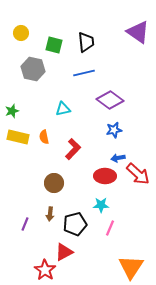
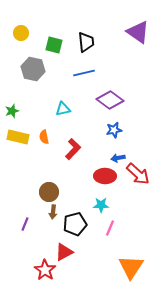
brown circle: moved 5 px left, 9 px down
brown arrow: moved 3 px right, 2 px up
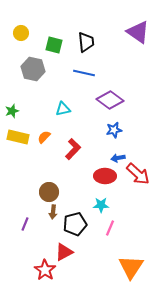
blue line: rotated 25 degrees clockwise
orange semicircle: rotated 56 degrees clockwise
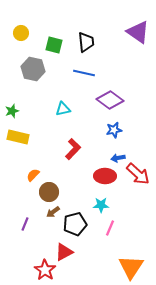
orange semicircle: moved 11 px left, 38 px down
brown arrow: rotated 48 degrees clockwise
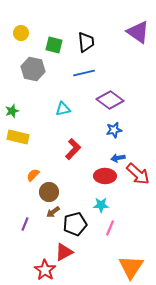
blue line: rotated 25 degrees counterclockwise
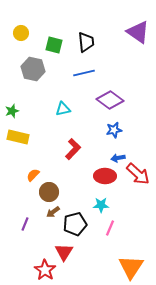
red triangle: rotated 30 degrees counterclockwise
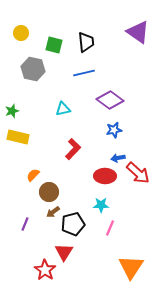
red arrow: moved 1 px up
black pentagon: moved 2 px left
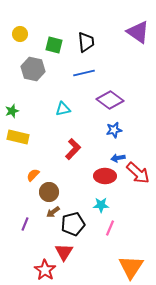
yellow circle: moved 1 px left, 1 px down
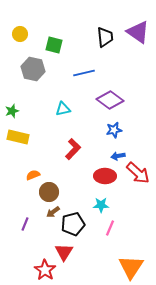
black trapezoid: moved 19 px right, 5 px up
blue arrow: moved 2 px up
orange semicircle: rotated 24 degrees clockwise
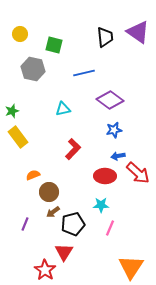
yellow rectangle: rotated 40 degrees clockwise
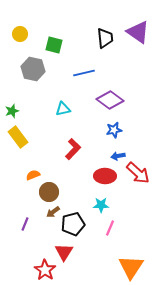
black trapezoid: moved 1 px down
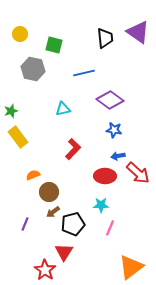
green star: moved 1 px left
blue star: rotated 21 degrees clockwise
orange triangle: rotated 20 degrees clockwise
